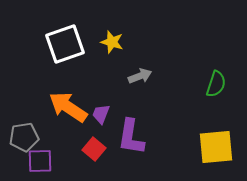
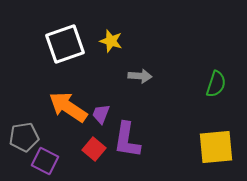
yellow star: moved 1 px left, 1 px up
gray arrow: rotated 25 degrees clockwise
purple L-shape: moved 4 px left, 3 px down
purple square: moved 5 px right; rotated 28 degrees clockwise
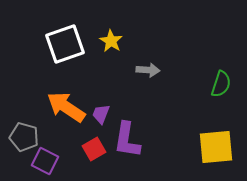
yellow star: rotated 15 degrees clockwise
gray arrow: moved 8 px right, 6 px up
green semicircle: moved 5 px right
orange arrow: moved 2 px left
gray pentagon: rotated 24 degrees clockwise
red square: rotated 20 degrees clockwise
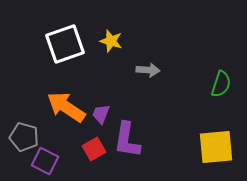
yellow star: rotated 15 degrees counterclockwise
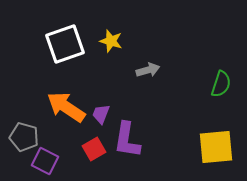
gray arrow: rotated 20 degrees counterclockwise
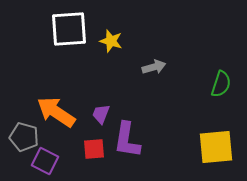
white square: moved 4 px right, 15 px up; rotated 15 degrees clockwise
gray arrow: moved 6 px right, 3 px up
orange arrow: moved 10 px left, 5 px down
red square: rotated 25 degrees clockwise
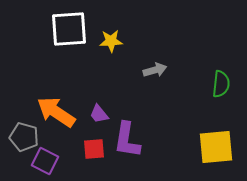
yellow star: rotated 20 degrees counterclockwise
gray arrow: moved 1 px right, 3 px down
green semicircle: rotated 12 degrees counterclockwise
purple trapezoid: moved 2 px left; rotated 60 degrees counterclockwise
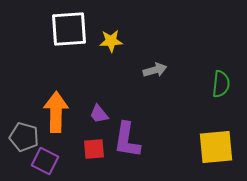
orange arrow: rotated 57 degrees clockwise
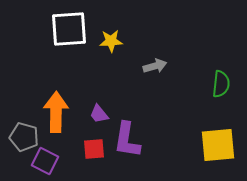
gray arrow: moved 4 px up
yellow square: moved 2 px right, 2 px up
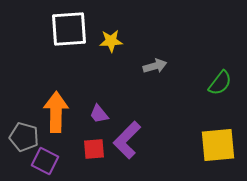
green semicircle: moved 1 px left, 1 px up; rotated 32 degrees clockwise
purple L-shape: rotated 36 degrees clockwise
